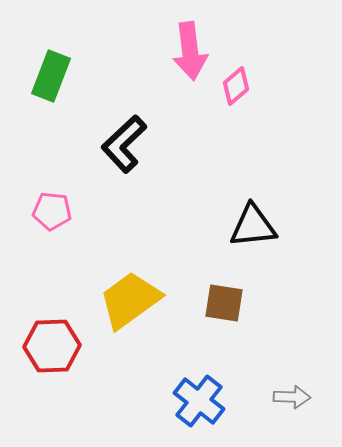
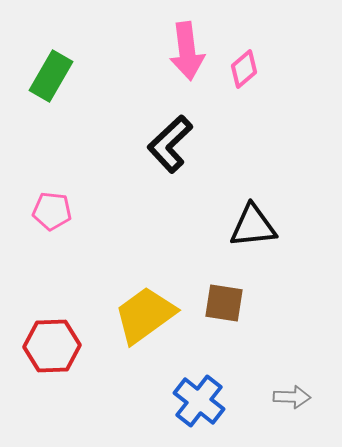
pink arrow: moved 3 px left
green rectangle: rotated 9 degrees clockwise
pink diamond: moved 8 px right, 17 px up
black L-shape: moved 46 px right
yellow trapezoid: moved 15 px right, 15 px down
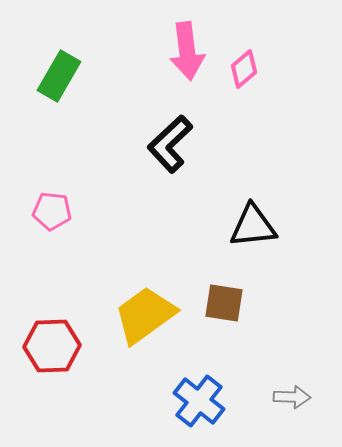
green rectangle: moved 8 px right
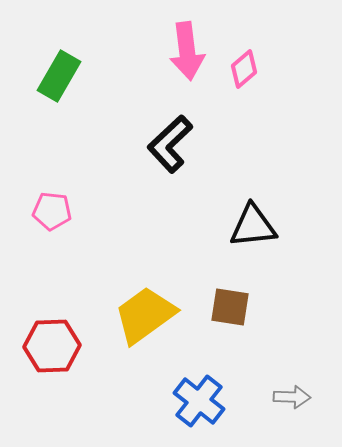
brown square: moved 6 px right, 4 px down
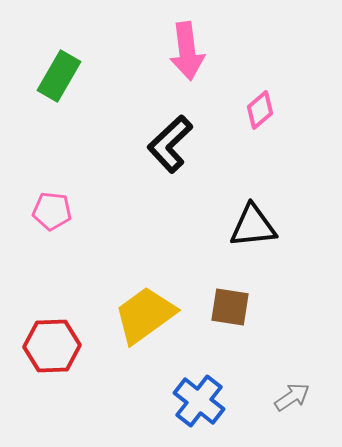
pink diamond: moved 16 px right, 41 px down
gray arrow: rotated 36 degrees counterclockwise
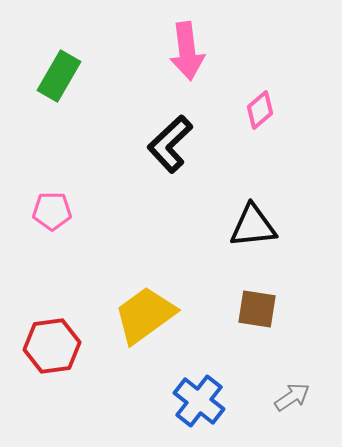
pink pentagon: rotated 6 degrees counterclockwise
brown square: moved 27 px right, 2 px down
red hexagon: rotated 6 degrees counterclockwise
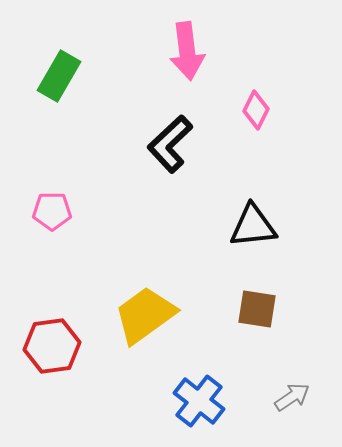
pink diamond: moved 4 px left; rotated 24 degrees counterclockwise
